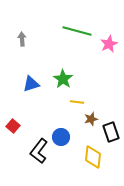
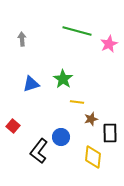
black rectangle: moved 1 px left, 1 px down; rotated 18 degrees clockwise
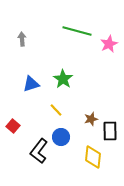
yellow line: moved 21 px left, 8 px down; rotated 40 degrees clockwise
black rectangle: moved 2 px up
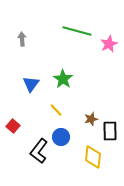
blue triangle: rotated 36 degrees counterclockwise
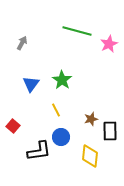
gray arrow: moved 4 px down; rotated 32 degrees clockwise
green star: moved 1 px left, 1 px down
yellow line: rotated 16 degrees clockwise
black L-shape: rotated 135 degrees counterclockwise
yellow diamond: moved 3 px left, 1 px up
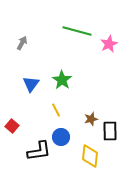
red square: moved 1 px left
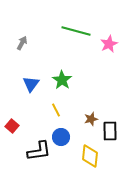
green line: moved 1 px left
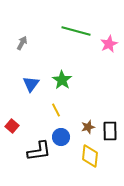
brown star: moved 3 px left, 8 px down
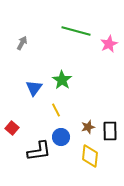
blue triangle: moved 3 px right, 4 px down
red square: moved 2 px down
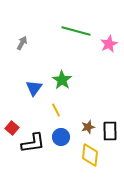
black L-shape: moved 6 px left, 8 px up
yellow diamond: moved 1 px up
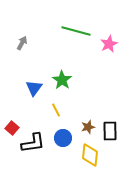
blue circle: moved 2 px right, 1 px down
